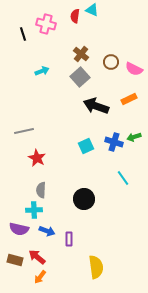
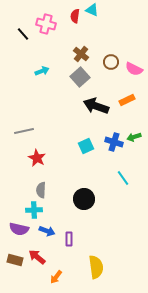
black line: rotated 24 degrees counterclockwise
orange rectangle: moved 2 px left, 1 px down
orange arrow: moved 16 px right
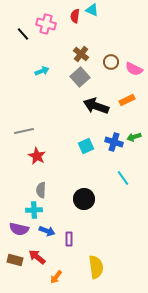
red star: moved 2 px up
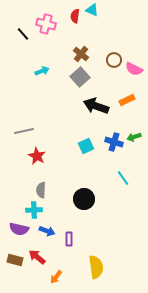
brown circle: moved 3 px right, 2 px up
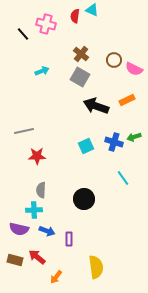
gray square: rotated 18 degrees counterclockwise
red star: rotated 30 degrees counterclockwise
